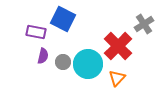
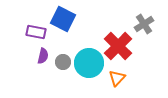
cyan circle: moved 1 px right, 1 px up
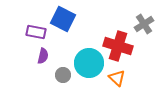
red cross: rotated 28 degrees counterclockwise
gray circle: moved 13 px down
orange triangle: rotated 30 degrees counterclockwise
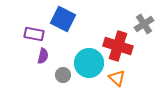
purple rectangle: moved 2 px left, 2 px down
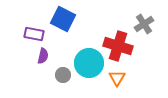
orange triangle: rotated 18 degrees clockwise
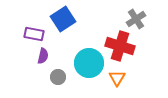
blue square: rotated 30 degrees clockwise
gray cross: moved 8 px left, 5 px up
red cross: moved 2 px right
gray circle: moved 5 px left, 2 px down
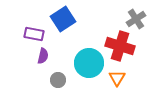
gray circle: moved 3 px down
